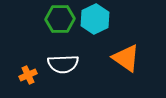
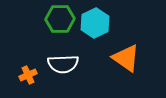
cyan hexagon: moved 4 px down
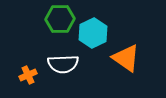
cyan hexagon: moved 2 px left, 10 px down
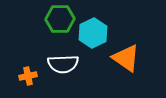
orange cross: moved 1 px down; rotated 12 degrees clockwise
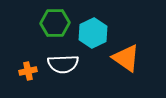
green hexagon: moved 5 px left, 4 px down
orange cross: moved 5 px up
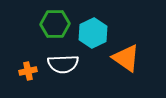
green hexagon: moved 1 px down
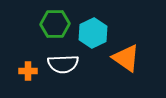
orange cross: rotated 12 degrees clockwise
